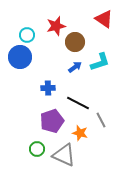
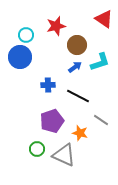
cyan circle: moved 1 px left
brown circle: moved 2 px right, 3 px down
blue cross: moved 3 px up
black line: moved 7 px up
gray line: rotated 28 degrees counterclockwise
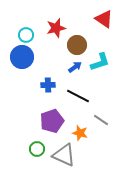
red star: moved 2 px down
blue circle: moved 2 px right
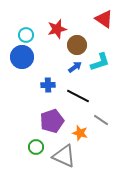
red star: moved 1 px right, 1 px down
green circle: moved 1 px left, 2 px up
gray triangle: moved 1 px down
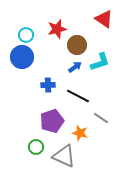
gray line: moved 2 px up
